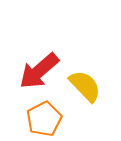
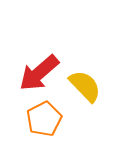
red arrow: moved 2 px down
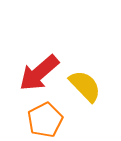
orange pentagon: moved 1 px right, 1 px down
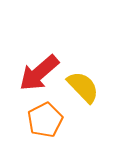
yellow semicircle: moved 2 px left, 1 px down
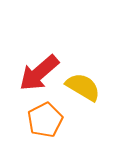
yellow semicircle: rotated 15 degrees counterclockwise
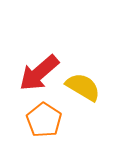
orange pentagon: moved 1 px left; rotated 12 degrees counterclockwise
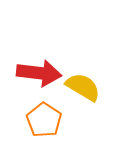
red arrow: rotated 132 degrees counterclockwise
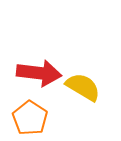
orange pentagon: moved 14 px left, 2 px up
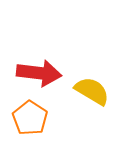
yellow semicircle: moved 9 px right, 4 px down
